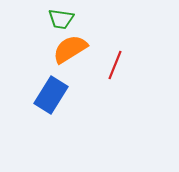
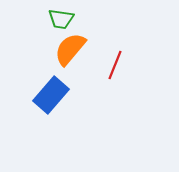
orange semicircle: rotated 18 degrees counterclockwise
blue rectangle: rotated 9 degrees clockwise
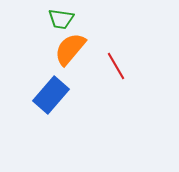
red line: moved 1 px right, 1 px down; rotated 52 degrees counterclockwise
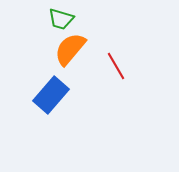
green trapezoid: rotated 8 degrees clockwise
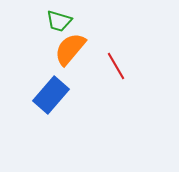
green trapezoid: moved 2 px left, 2 px down
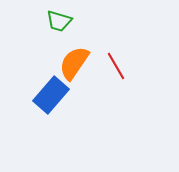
orange semicircle: moved 4 px right, 14 px down; rotated 6 degrees counterclockwise
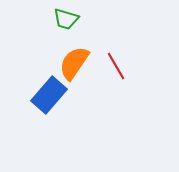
green trapezoid: moved 7 px right, 2 px up
blue rectangle: moved 2 px left
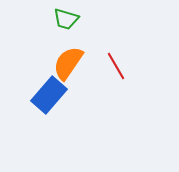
orange semicircle: moved 6 px left
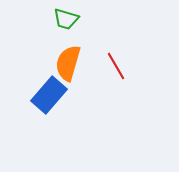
orange semicircle: rotated 18 degrees counterclockwise
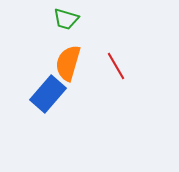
blue rectangle: moved 1 px left, 1 px up
